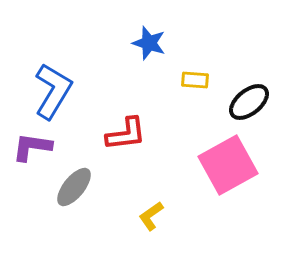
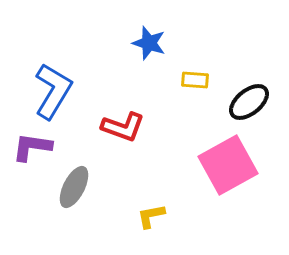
red L-shape: moved 3 px left, 7 px up; rotated 27 degrees clockwise
gray ellipse: rotated 12 degrees counterclockwise
yellow L-shape: rotated 24 degrees clockwise
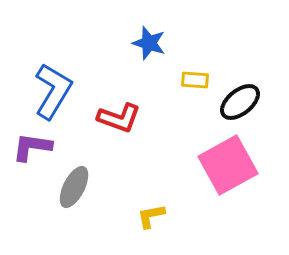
black ellipse: moved 9 px left
red L-shape: moved 4 px left, 9 px up
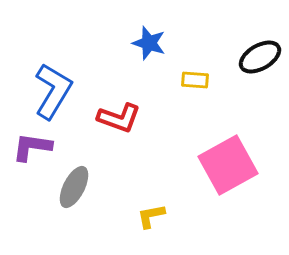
black ellipse: moved 20 px right, 45 px up; rotated 9 degrees clockwise
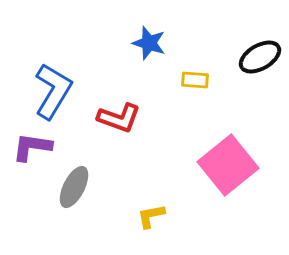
pink square: rotated 10 degrees counterclockwise
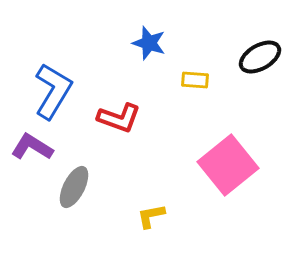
purple L-shape: rotated 24 degrees clockwise
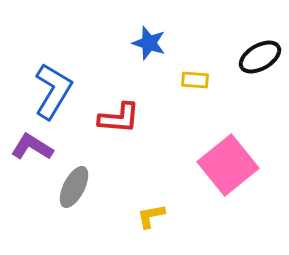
red L-shape: rotated 15 degrees counterclockwise
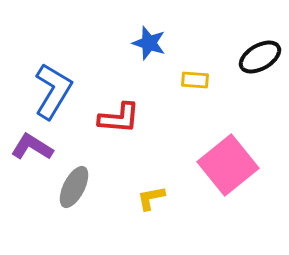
yellow L-shape: moved 18 px up
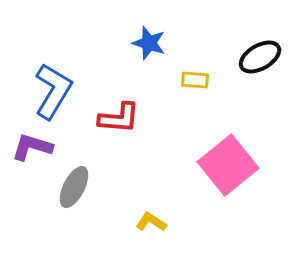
purple L-shape: rotated 15 degrees counterclockwise
yellow L-shape: moved 24 px down; rotated 44 degrees clockwise
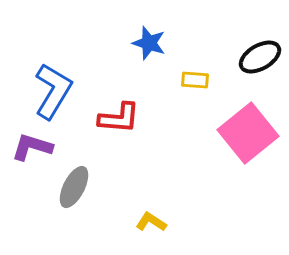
pink square: moved 20 px right, 32 px up
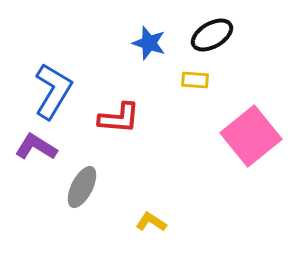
black ellipse: moved 48 px left, 22 px up
pink square: moved 3 px right, 3 px down
purple L-shape: moved 4 px right; rotated 15 degrees clockwise
gray ellipse: moved 8 px right
